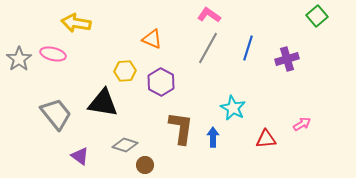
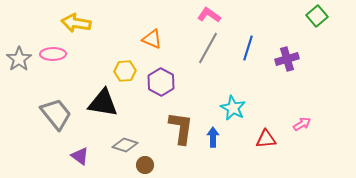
pink ellipse: rotated 15 degrees counterclockwise
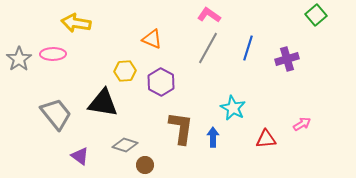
green square: moved 1 px left, 1 px up
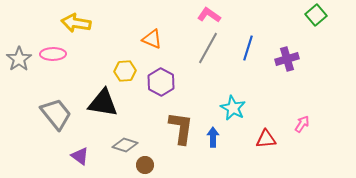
pink arrow: rotated 24 degrees counterclockwise
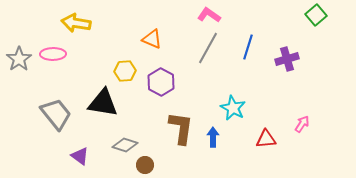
blue line: moved 1 px up
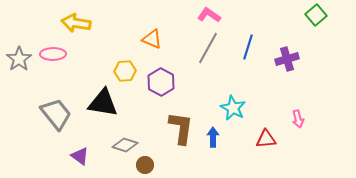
pink arrow: moved 4 px left, 5 px up; rotated 132 degrees clockwise
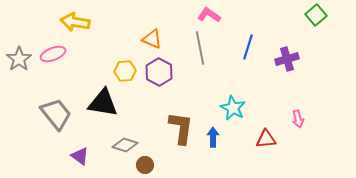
yellow arrow: moved 1 px left, 1 px up
gray line: moved 8 px left; rotated 40 degrees counterclockwise
pink ellipse: rotated 20 degrees counterclockwise
purple hexagon: moved 2 px left, 10 px up
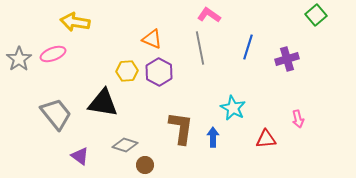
yellow hexagon: moved 2 px right
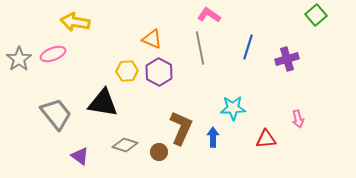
cyan star: rotated 30 degrees counterclockwise
brown L-shape: rotated 16 degrees clockwise
brown circle: moved 14 px right, 13 px up
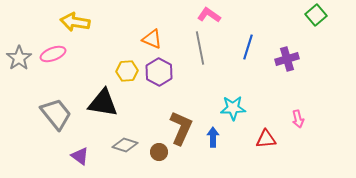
gray star: moved 1 px up
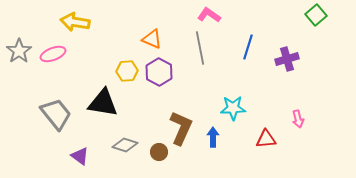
gray star: moved 7 px up
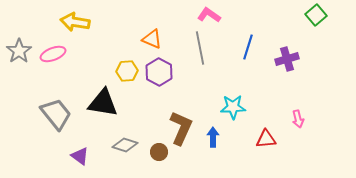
cyan star: moved 1 px up
